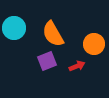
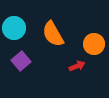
purple square: moved 26 px left; rotated 18 degrees counterclockwise
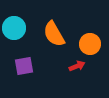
orange semicircle: moved 1 px right
orange circle: moved 4 px left
purple square: moved 3 px right, 5 px down; rotated 30 degrees clockwise
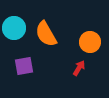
orange semicircle: moved 8 px left
orange circle: moved 2 px up
red arrow: moved 2 px right, 2 px down; rotated 35 degrees counterclockwise
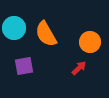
red arrow: rotated 14 degrees clockwise
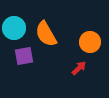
purple square: moved 10 px up
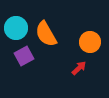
cyan circle: moved 2 px right
purple square: rotated 18 degrees counterclockwise
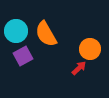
cyan circle: moved 3 px down
orange circle: moved 7 px down
purple square: moved 1 px left
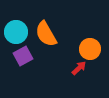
cyan circle: moved 1 px down
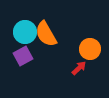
cyan circle: moved 9 px right
